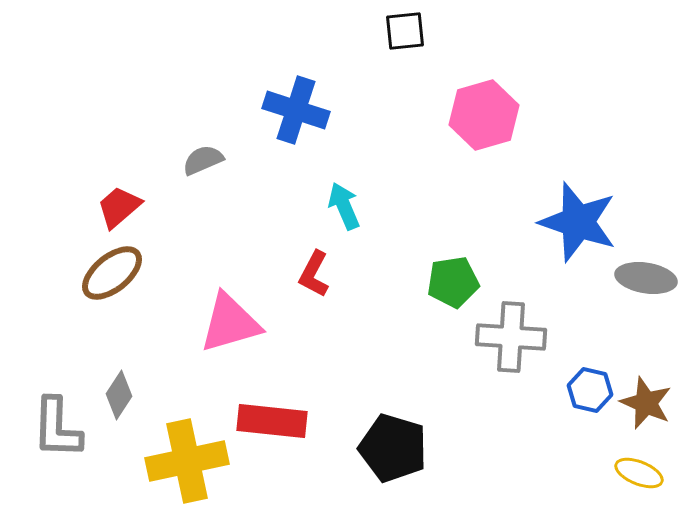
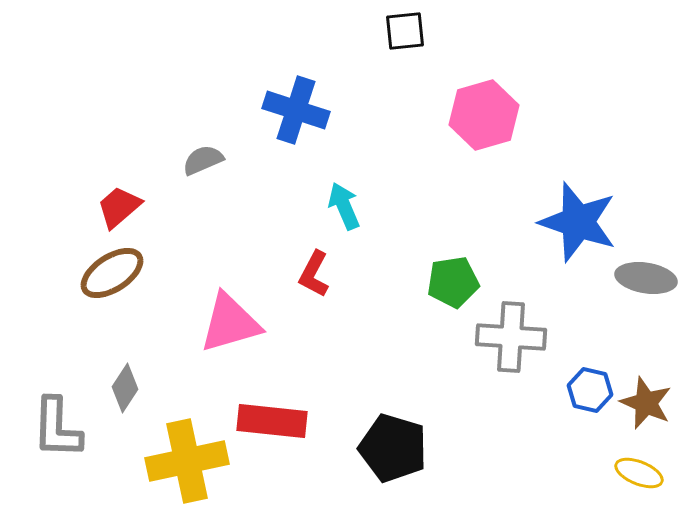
brown ellipse: rotated 6 degrees clockwise
gray diamond: moved 6 px right, 7 px up
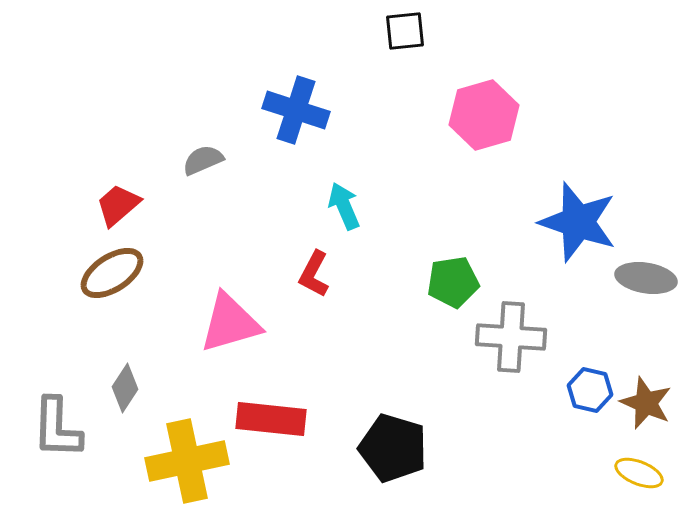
red trapezoid: moved 1 px left, 2 px up
red rectangle: moved 1 px left, 2 px up
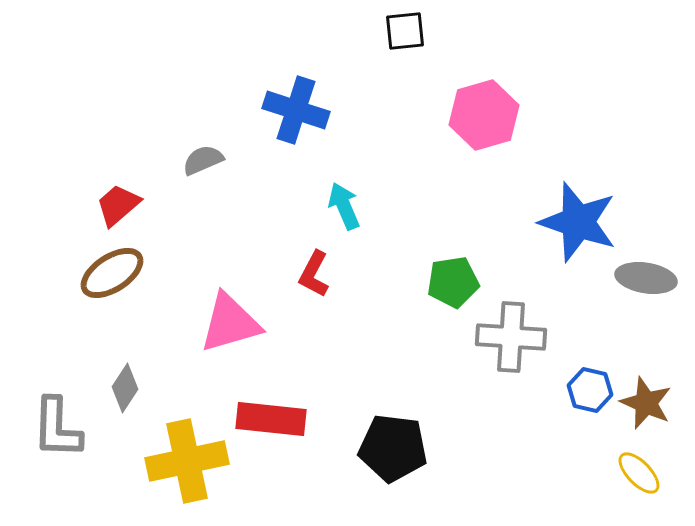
black pentagon: rotated 10 degrees counterclockwise
yellow ellipse: rotated 24 degrees clockwise
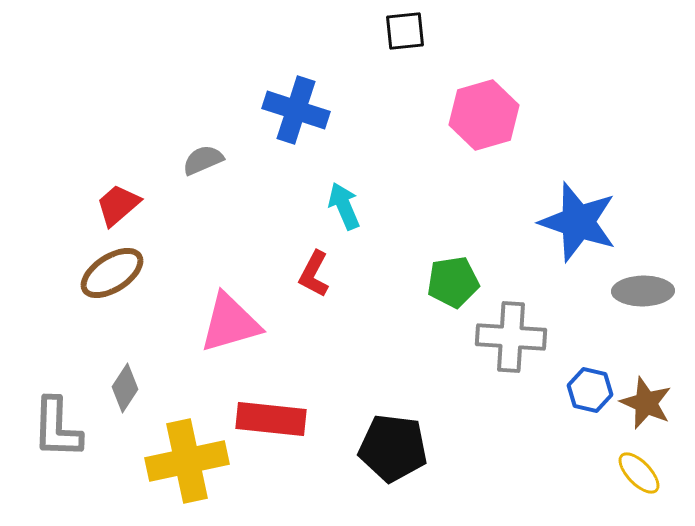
gray ellipse: moved 3 px left, 13 px down; rotated 10 degrees counterclockwise
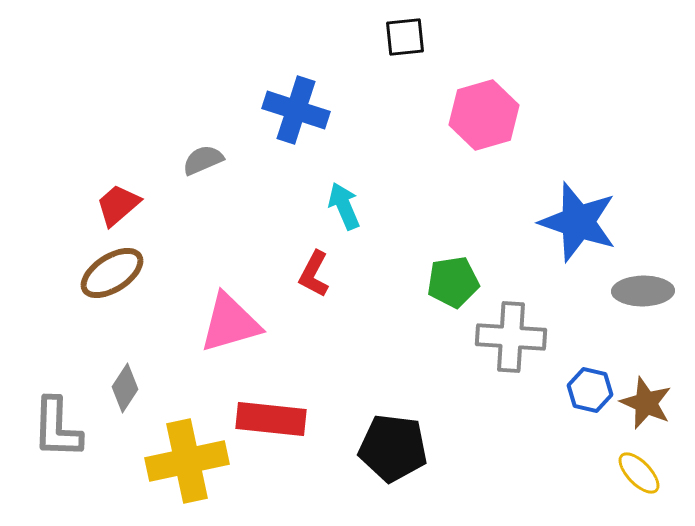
black square: moved 6 px down
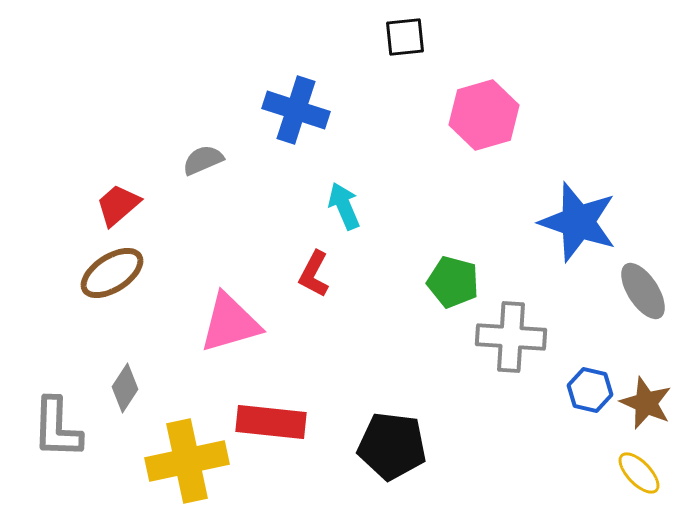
green pentagon: rotated 24 degrees clockwise
gray ellipse: rotated 58 degrees clockwise
red rectangle: moved 3 px down
black pentagon: moved 1 px left, 2 px up
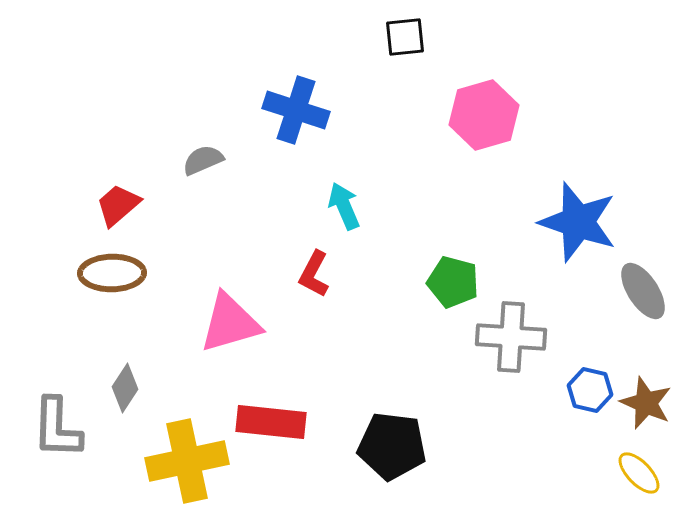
brown ellipse: rotated 32 degrees clockwise
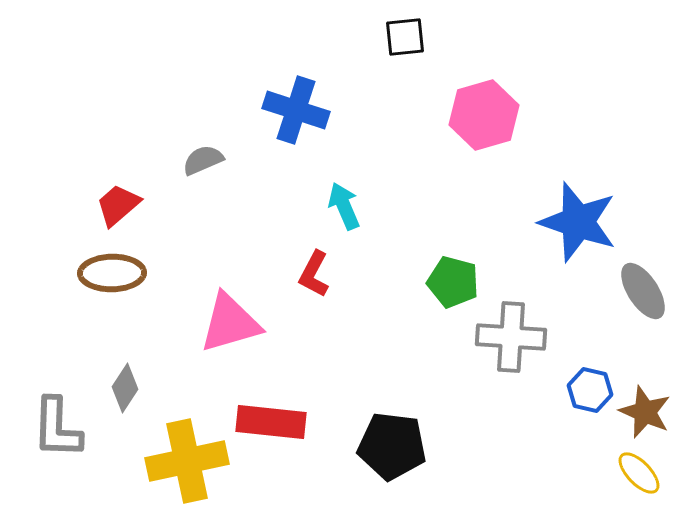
brown star: moved 1 px left, 9 px down
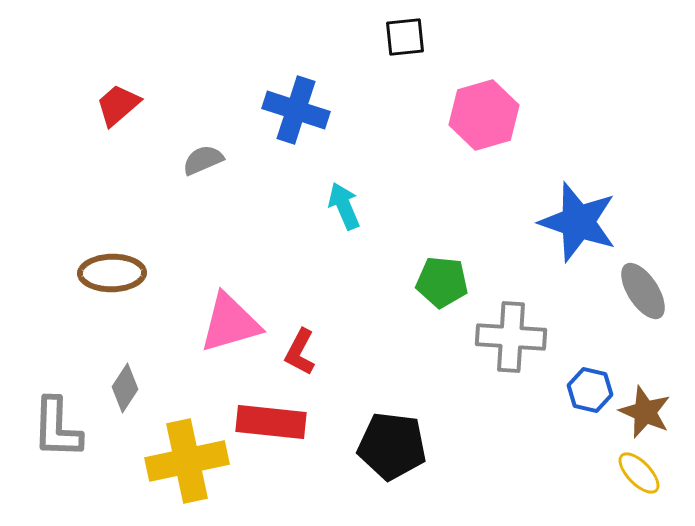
red trapezoid: moved 100 px up
red L-shape: moved 14 px left, 78 px down
green pentagon: moved 11 px left; rotated 9 degrees counterclockwise
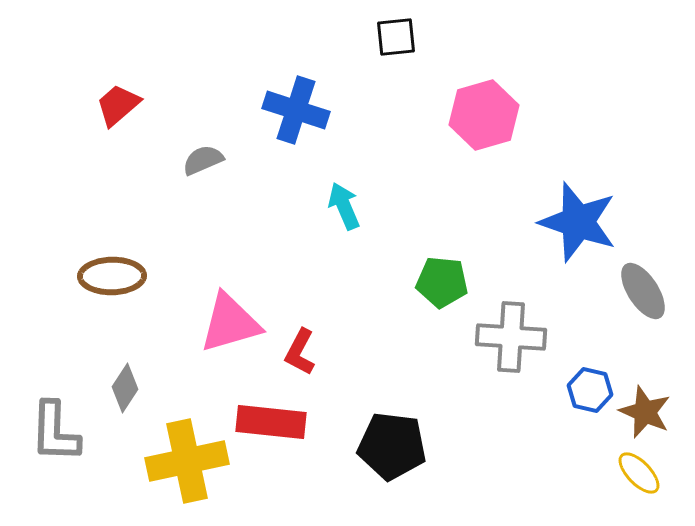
black square: moved 9 px left
brown ellipse: moved 3 px down
gray L-shape: moved 2 px left, 4 px down
